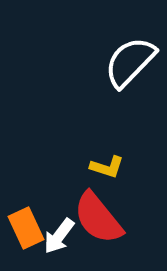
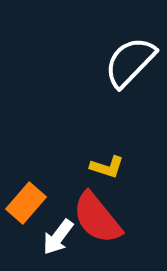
red semicircle: moved 1 px left
orange rectangle: moved 25 px up; rotated 66 degrees clockwise
white arrow: moved 1 px left, 1 px down
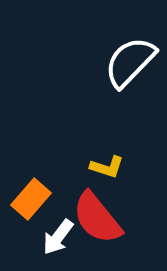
orange rectangle: moved 5 px right, 4 px up
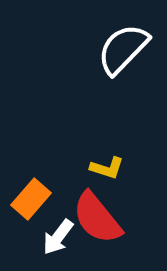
white semicircle: moved 7 px left, 13 px up
yellow L-shape: moved 1 px down
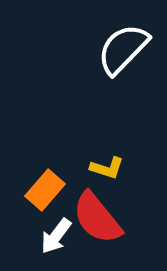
orange rectangle: moved 14 px right, 9 px up
white arrow: moved 2 px left, 1 px up
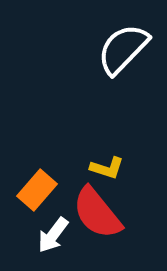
orange rectangle: moved 8 px left
red semicircle: moved 5 px up
white arrow: moved 3 px left, 1 px up
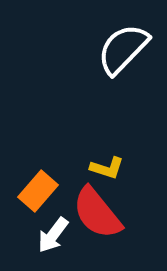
orange rectangle: moved 1 px right, 1 px down
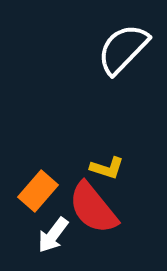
red semicircle: moved 4 px left, 5 px up
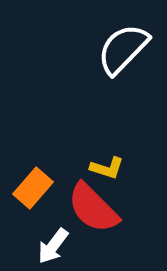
orange rectangle: moved 5 px left, 3 px up
red semicircle: rotated 6 degrees counterclockwise
white arrow: moved 11 px down
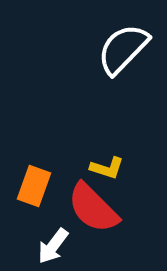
orange rectangle: moved 1 px right, 2 px up; rotated 21 degrees counterclockwise
